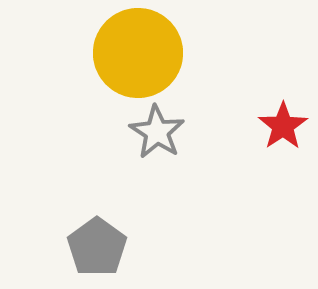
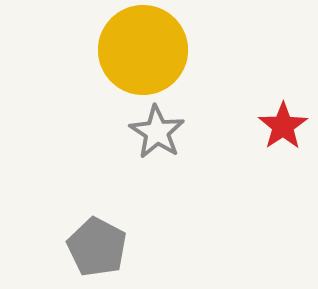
yellow circle: moved 5 px right, 3 px up
gray pentagon: rotated 8 degrees counterclockwise
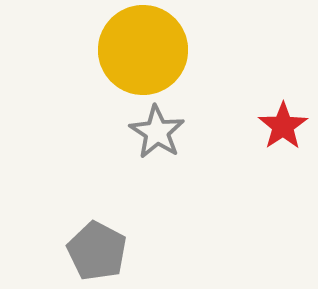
gray pentagon: moved 4 px down
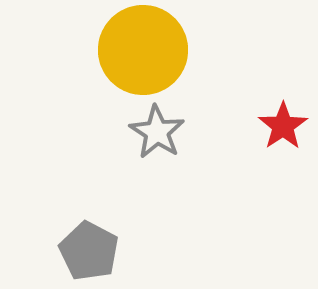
gray pentagon: moved 8 px left
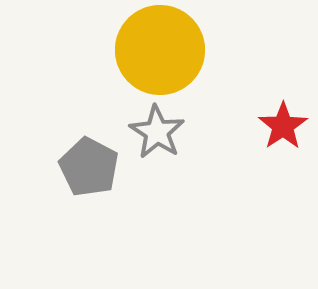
yellow circle: moved 17 px right
gray pentagon: moved 84 px up
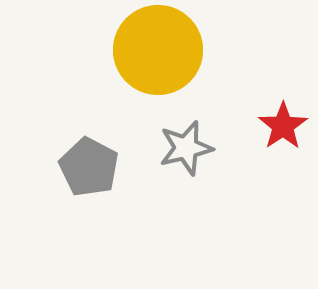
yellow circle: moved 2 px left
gray star: moved 29 px right, 16 px down; rotated 26 degrees clockwise
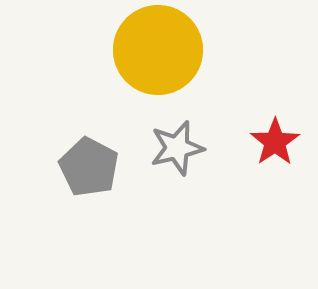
red star: moved 8 px left, 16 px down
gray star: moved 9 px left
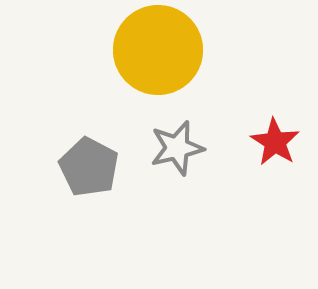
red star: rotated 6 degrees counterclockwise
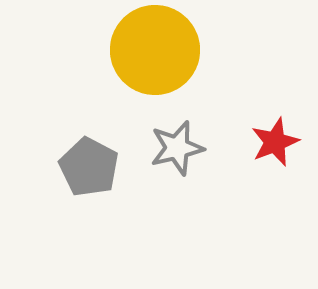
yellow circle: moved 3 px left
red star: rotated 18 degrees clockwise
